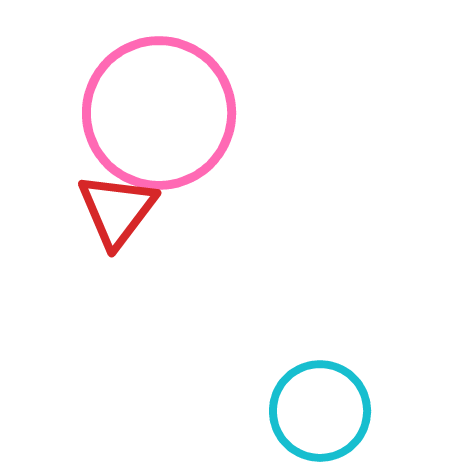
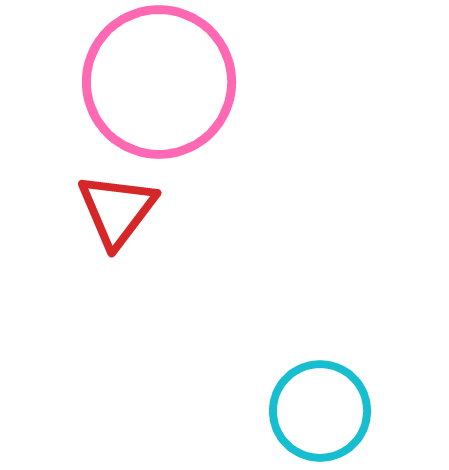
pink circle: moved 31 px up
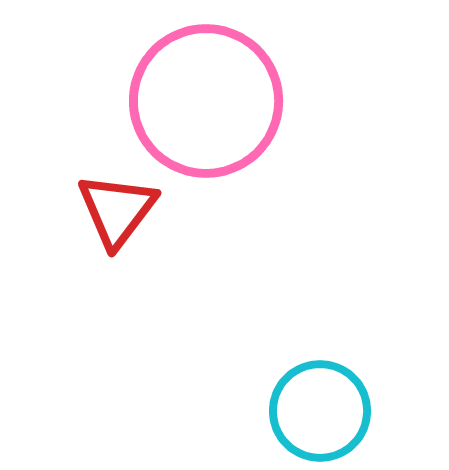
pink circle: moved 47 px right, 19 px down
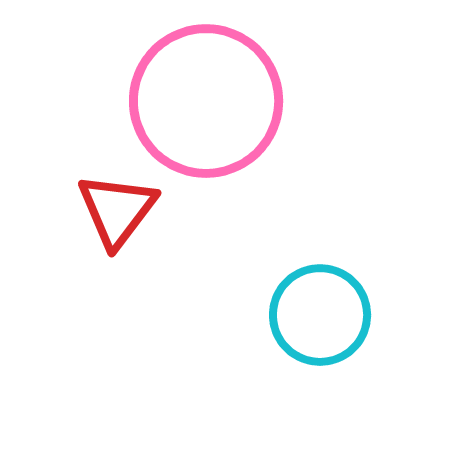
cyan circle: moved 96 px up
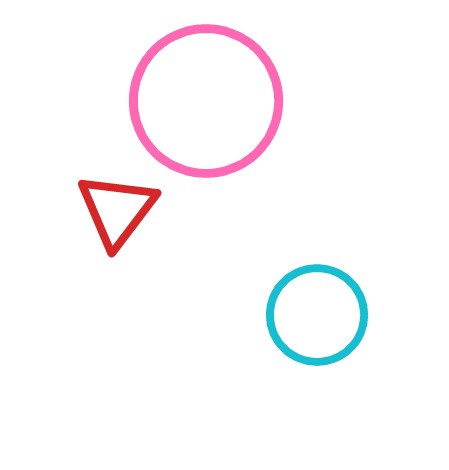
cyan circle: moved 3 px left
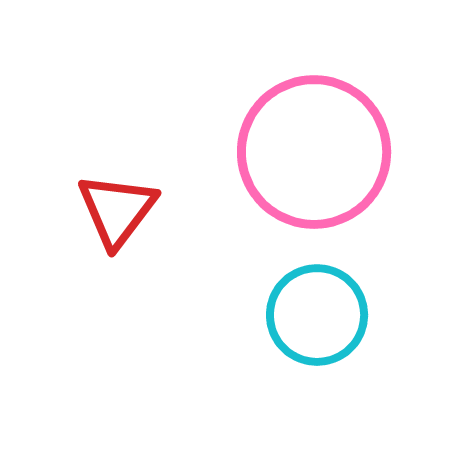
pink circle: moved 108 px right, 51 px down
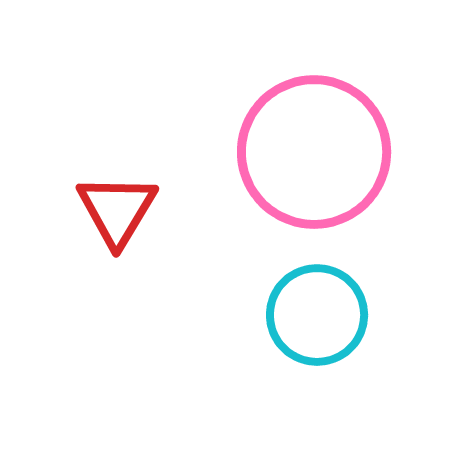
red triangle: rotated 6 degrees counterclockwise
